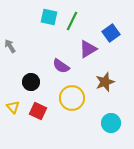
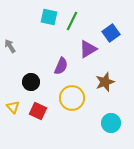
purple semicircle: rotated 102 degrees counterclockwise
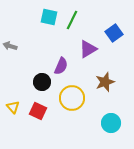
green line: moved 1 px up
blue square: moved 3 px right
gray arrow: rotated 40 degrees counterclockwise
black circle: moved 11 px right
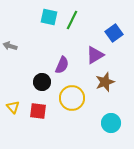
purple triangle: moved 7 px right, 6 px down
purple semicircle: moved 1 px right, 1 px up
red square: rotated 18 degrees counterclockwise
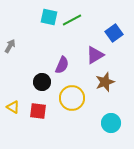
green line: rotated 36 degrees clockwise
gray arrow: rotated 104 degrees clockwise
yellow triangle: rotated 16 degrees counterclockwise
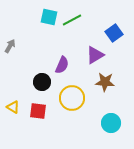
brown star: rotated 24 degrees clockwise
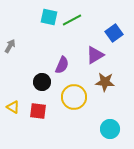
yellow circle: moved 2 px right, 1 px up
cyan circle: moved 1 px left, 6 px down
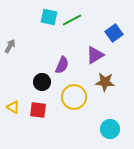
red square: moved 1 px up
